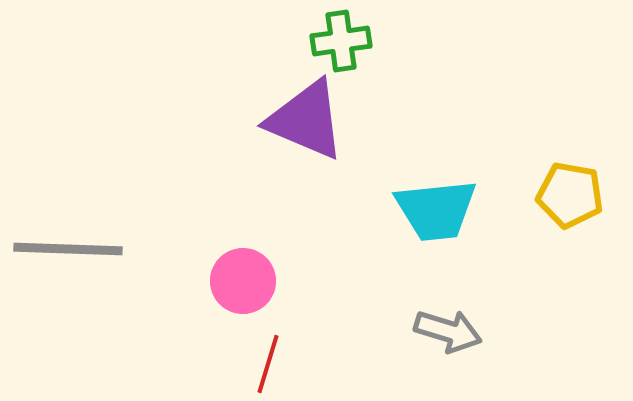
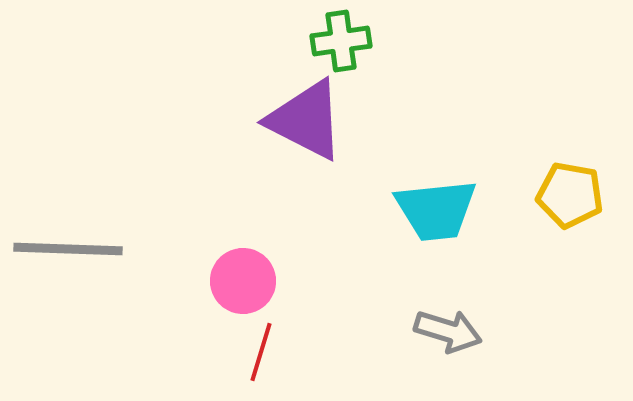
purple triangle: rotated 4 degrees clockwise
red line: moved 7 px left, 12 px up
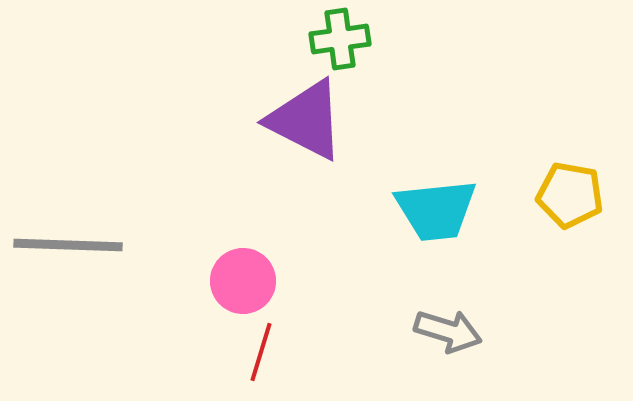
green cross: moved 1 px left, 2 px up
gray line: moved 4 px up
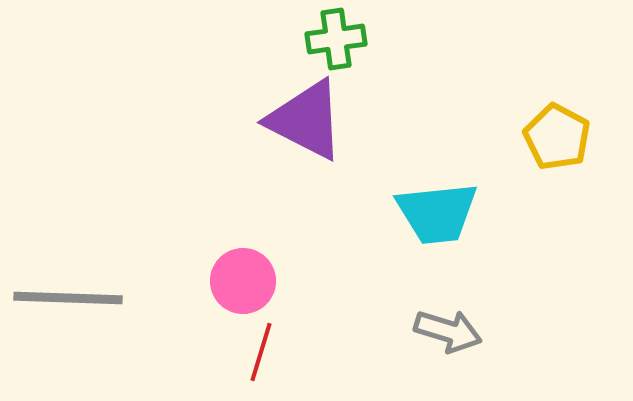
green cross: moved 4 px left
yellow pentagon: moved 13 px left, 58 px up; rotated 18 degrees clockwise
cyan trapezoid: moved 1 px right, 3 px down
gray line: moved 53 px down
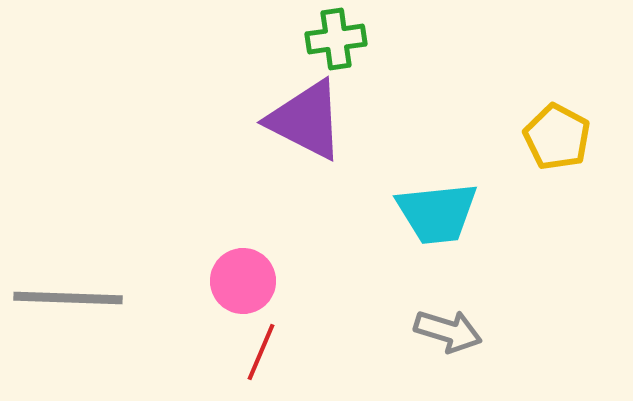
red line: rotated 6 degrees clockwise
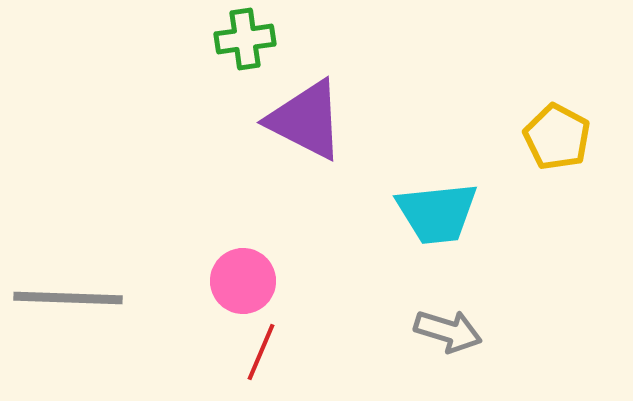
green cross: moved 91 px left
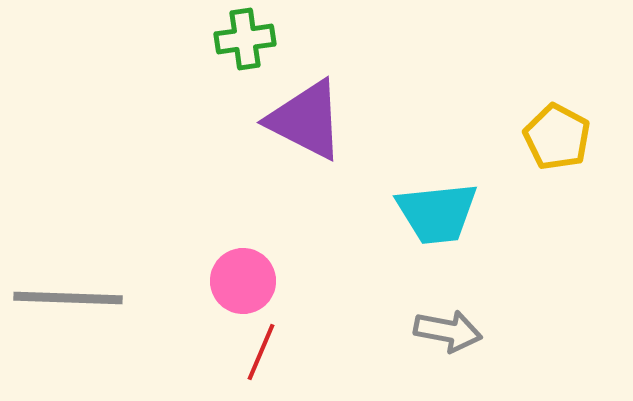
gray arrow: rotated 6 degrees counterclockwise
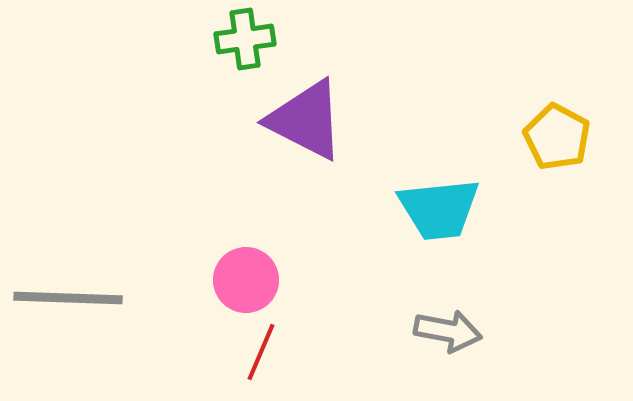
cyan trapezoid: moved 2 px right, 4 px up
pink circle: moved 3 px right, 1 px up
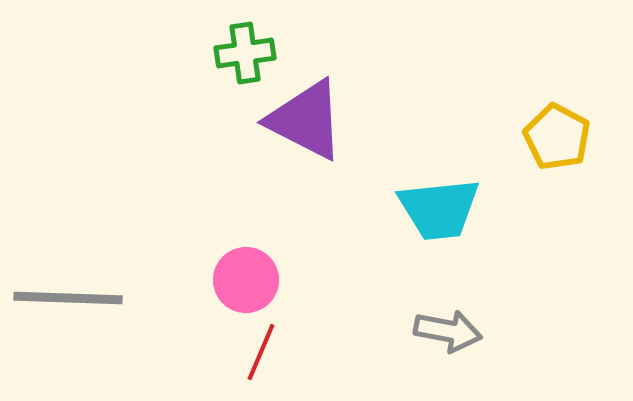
green cross: moved 14 px down
